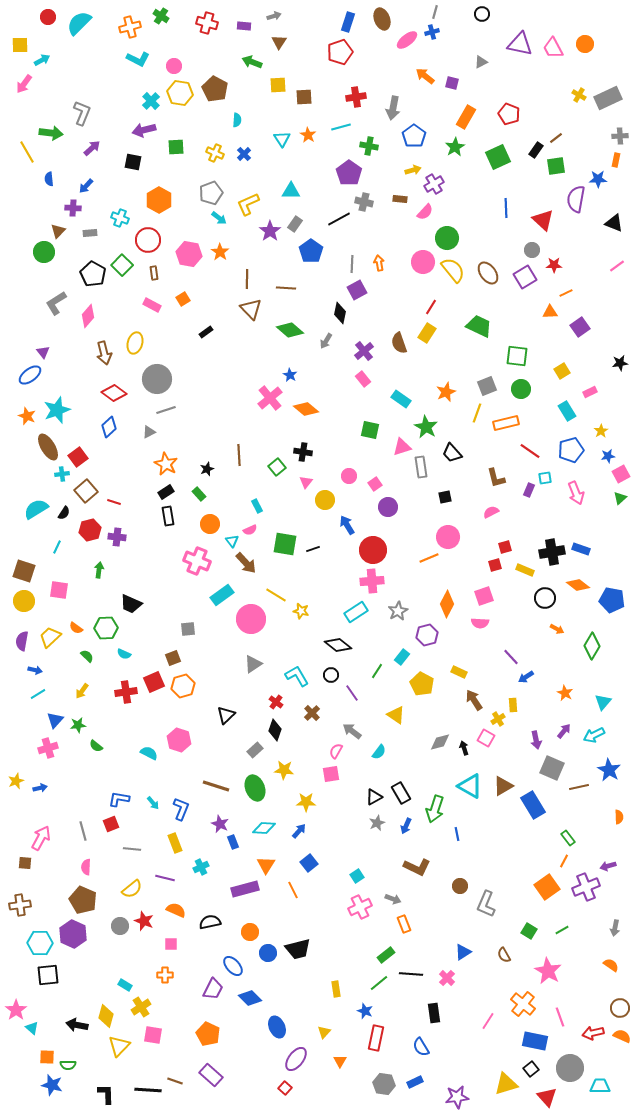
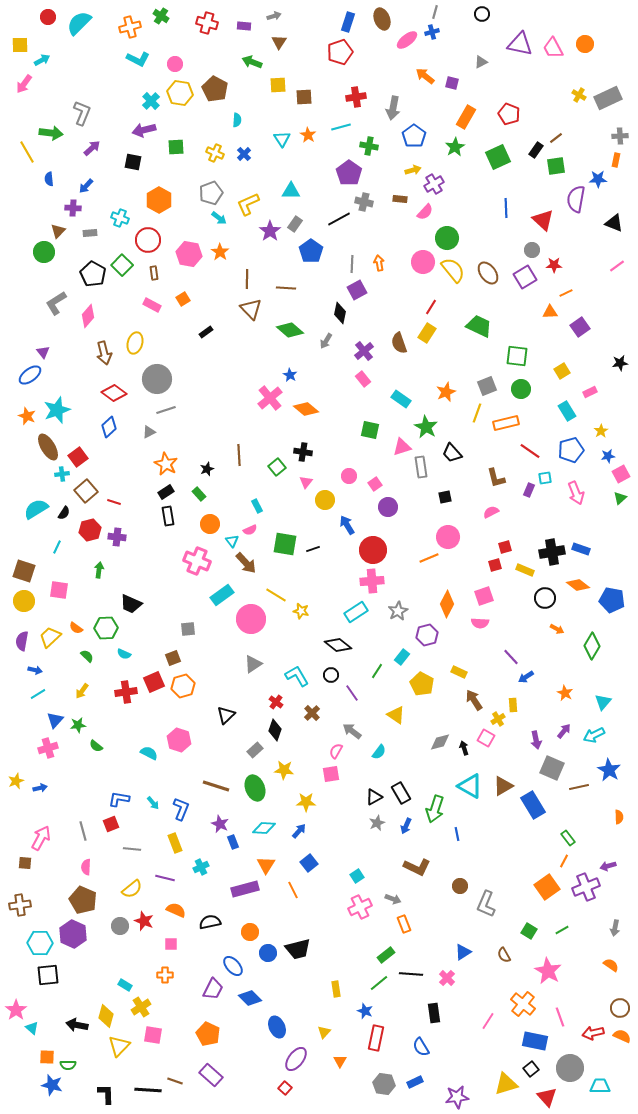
pink circle at (174, 66): moved 1 px right, 2 px up
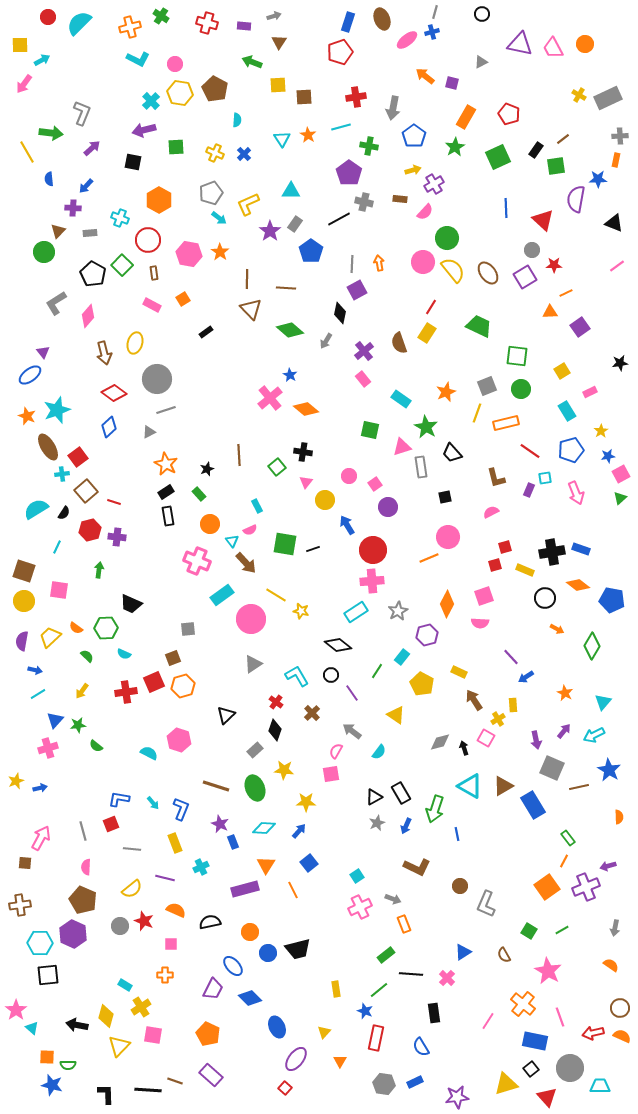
brown line at (556, 138): moved 7 px right, 1 px down
green line at (379, 983): moved 7 px down
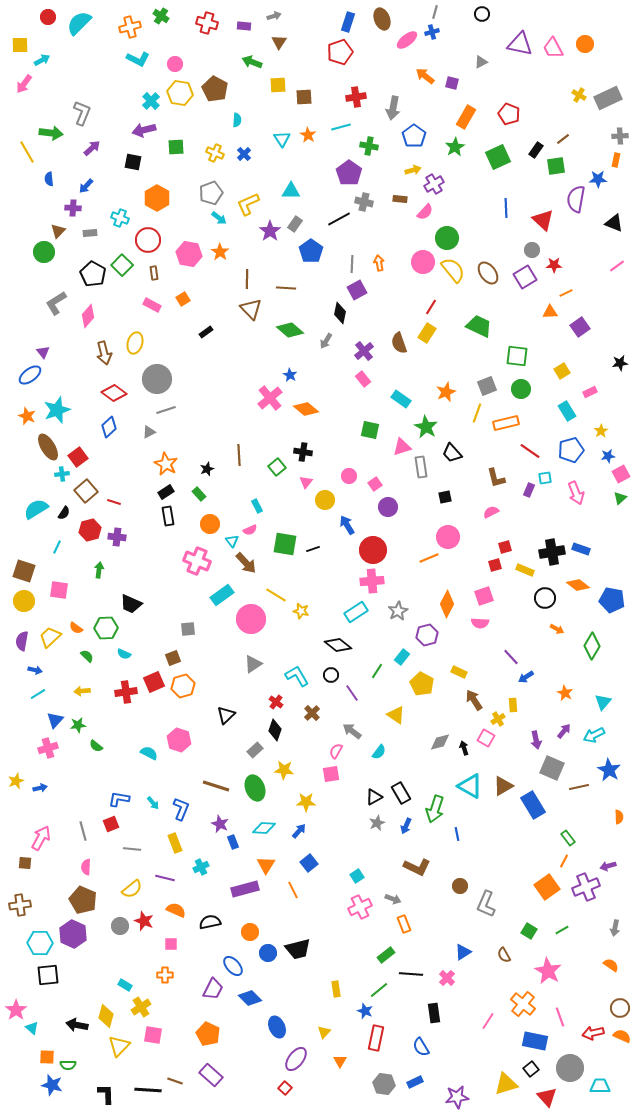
orange hexagon at (159, 200): moved 2 px left, 2 px up
yellow arrow at (82, 691): rotated 49 degrees clockwise
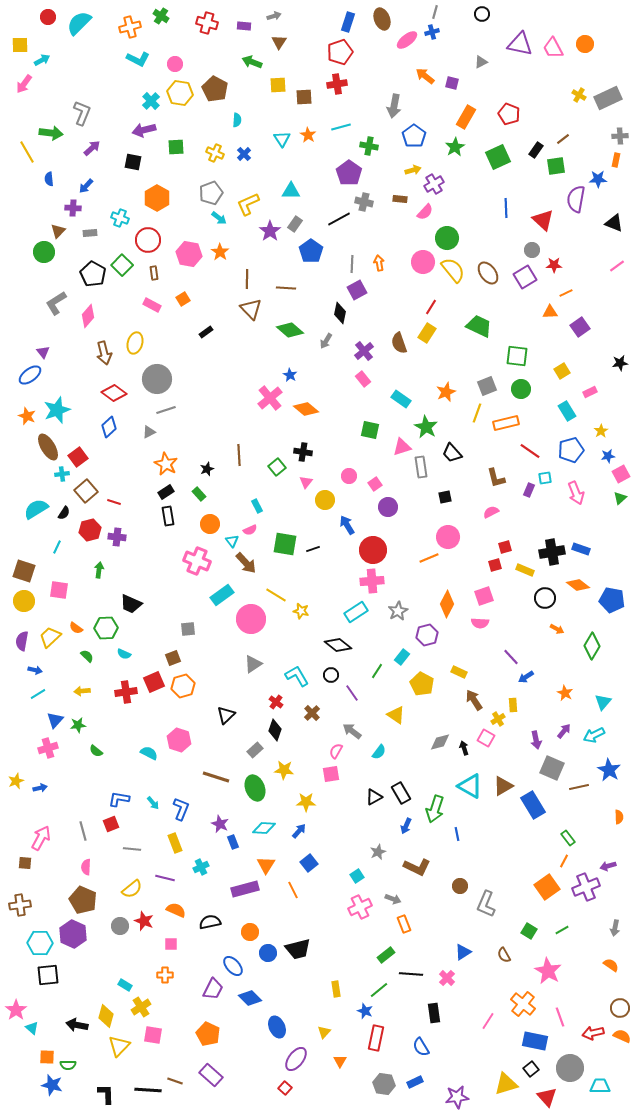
red cross at (356, 97): moved 19 px left, 13 px up
gray arrow at (393, 108): moved 1 px right, 2 px up
green semicircle at (96, 746): moved 5 px down
brown line at (216, 786): moved 9 px up
gray star at (377, 823): moved 1 px right, 29 px down
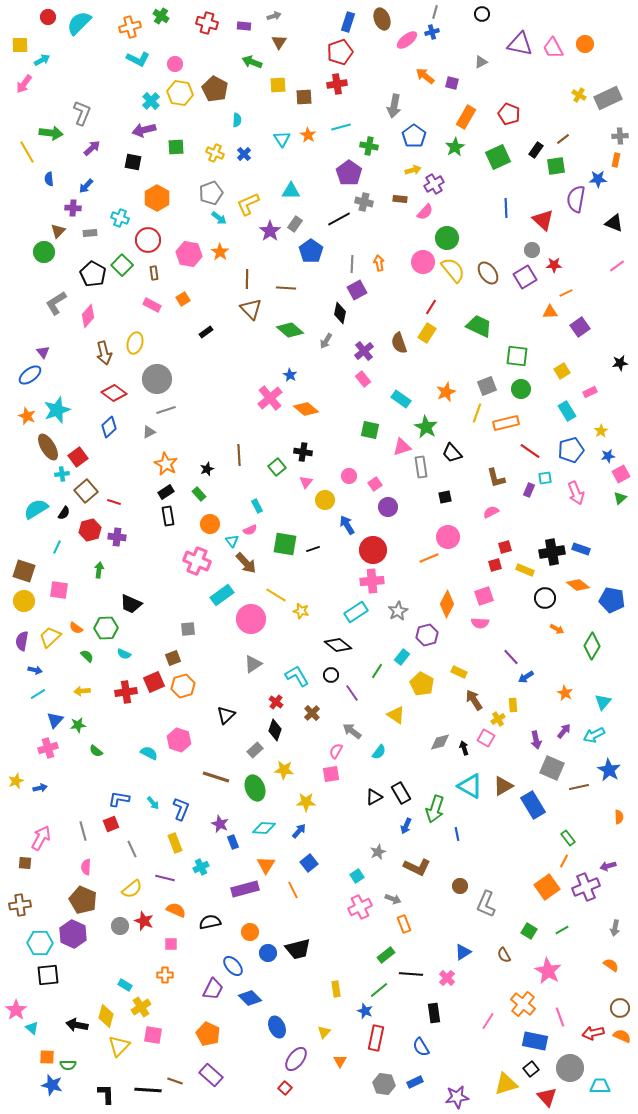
gray line at (132, 849): rotated 60 degrees clockwise
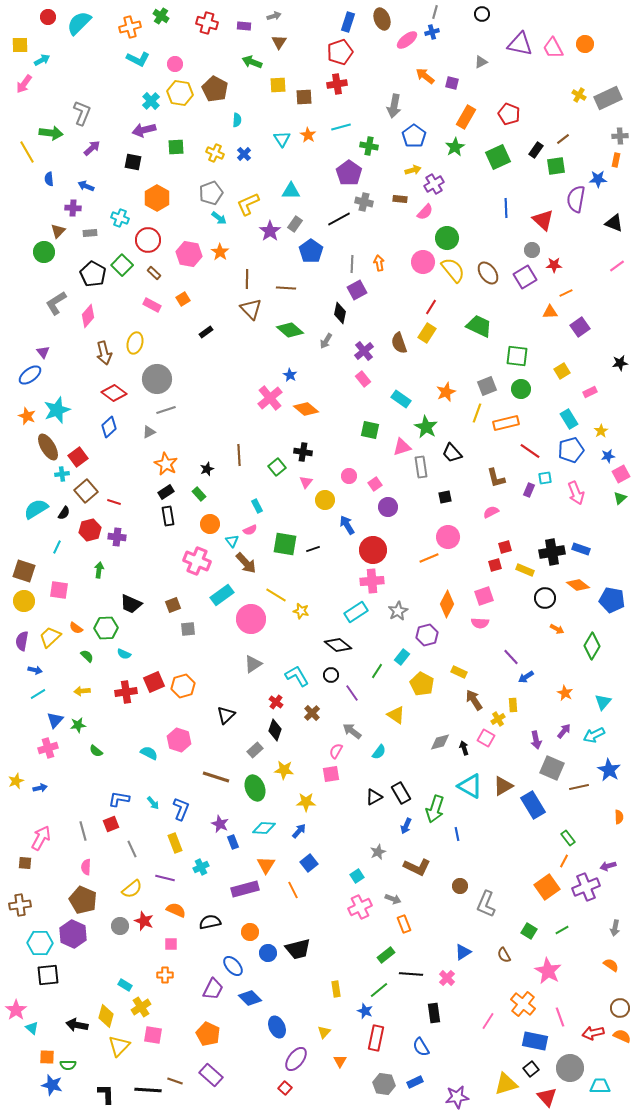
blue arrow at (86, 186): rotated 70 degrees clockwise
brown rectangle at (154, 273): rotated 40 degrees counterclockwise
cyan rectangle at (567, 411): moved 2 px right, 8 px down
brown square at (173, 658): moved 53 px up
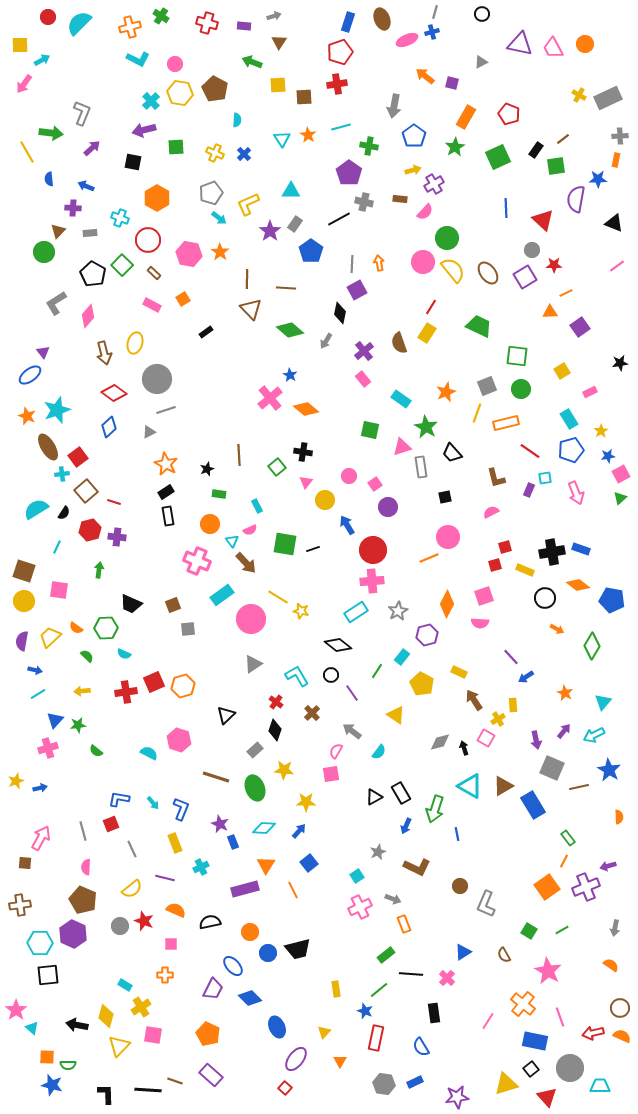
pink ellipse at (407, 40): rotated 15 degrees clockwise
green rectangle at (199, 494): moved 20 px right; rotated 40 degrees counterclockwise
yellow line at (276, 595): moved 2 px right, 2 px down
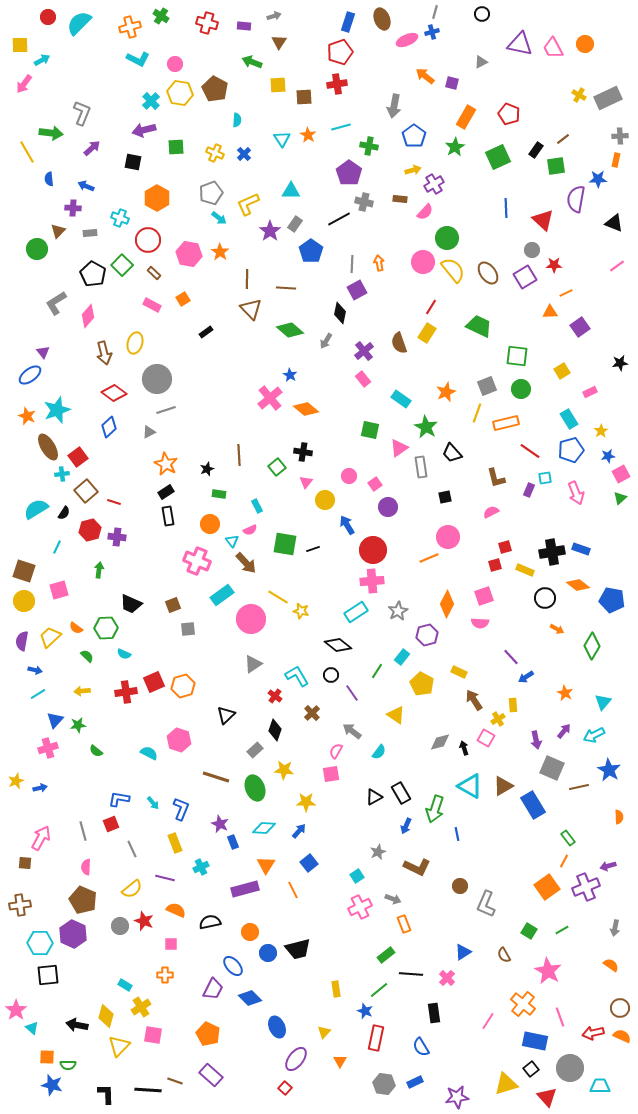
green circle at (44, 252): moved 7 px left, 3 px up
pink triangle at (402, 447): moved 3 px left, 1 px down; rotated 18 degrees counterclockwise
pink square at (59, 590): rotated 24 degrees counterclockwise
red cross at (276, 702): moved 1 px left, 6 px up
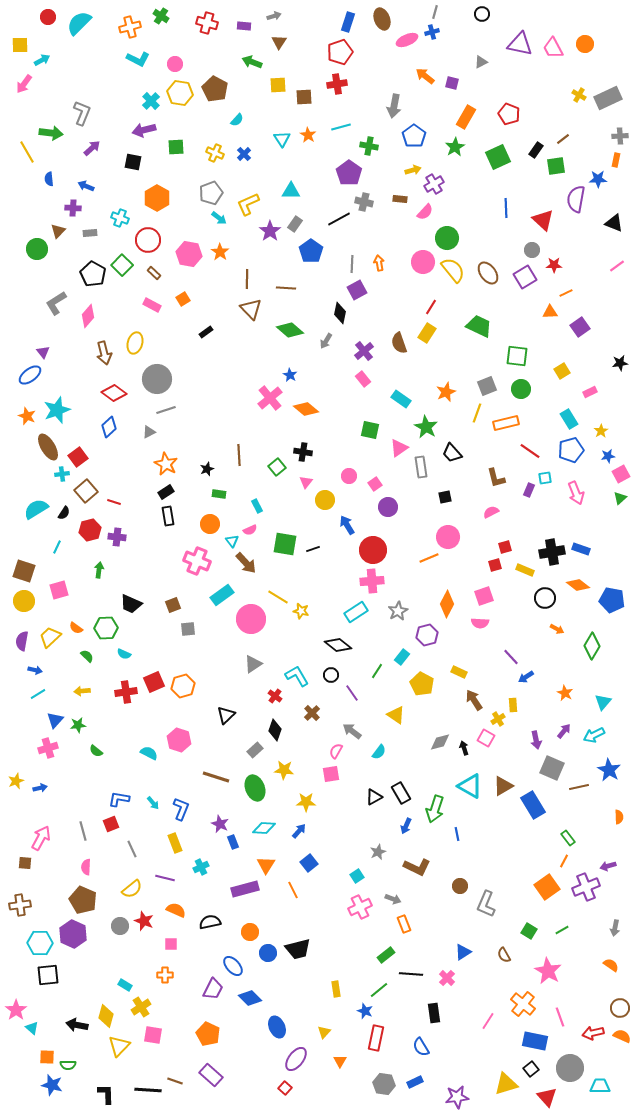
cyan semicircle at (237, 120): rotated 40 degrees clockwise
